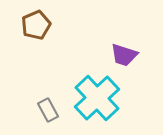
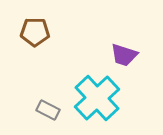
brown pentagon: moved 1 px left, 7 px down; rotated 24 degrees clockwise
gray rectangle: rotated 35 degrees counterclockwise
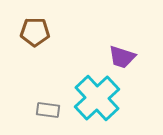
purple trapezoid: moved 2 px left, 2 px down
gray rectangle: rotated 20 degrees counterclockwise
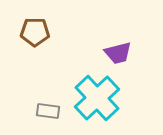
purple trapezoid: moved 4 px left, 4 px up; rotated 32 degrees counterclockwise
gray rectangle: moved 1 px down
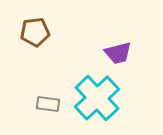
brown pentagon: rotated 8 degrees counterclockwise
gray rectangle: moved 7 px up
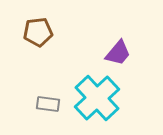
brown pentagon: moved 3 px right
purple trapezoid: rotated 36 degrees counterclockwise
